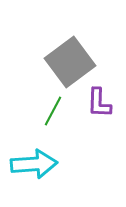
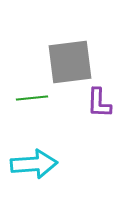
gray square: rotated 30 degrees clockwise
green line: moved 21 px left, 13 px up; rotated 56 degrees clockwise
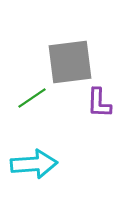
green line: rotated 28 degrees counterclockwise
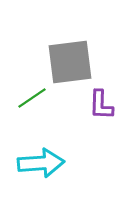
purple L-shape: moved 2 px right, 2 px down
cyan arrow: moved 7 px right, 1 px up
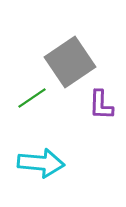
gray square: rotated 27 degrees counterclockwise
cyan arrow: rotated 9 degrees clockwise
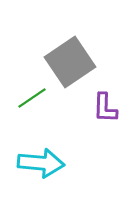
purple L-shape: moved 4 px right, 3 px down
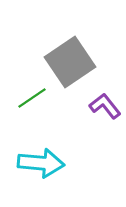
purple L-shape: moved 2 px up; rotated 140 degrees clockwise
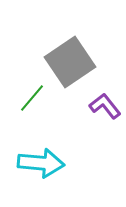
green line: rotated 16 degrees counterclockwise
